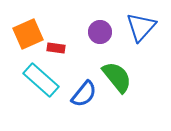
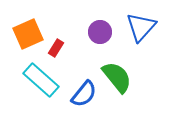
red rectangle: rotated 66 degrees counterclockwise
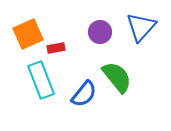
red rectangle: rotated 48 degrees clockwise
cyan rectangle: rotated 27 degrees clockwise
